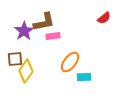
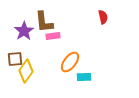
red semicircle: moved 1 px left, 1 px up; rotated 64 degrees counterclockwise
brown L-shape: rotated 95 degrees clockwise
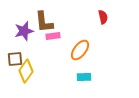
purple star: rotated 18 degrees clockwise
orange ellipse: moved 10 px right, 12 px up
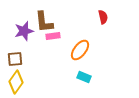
yellow diamond: moved 10 px left, 11 px down
cyan rectangle: rotated 24 degrees clockwise
